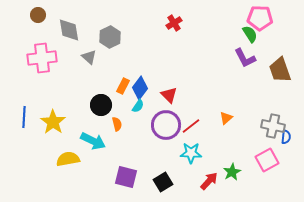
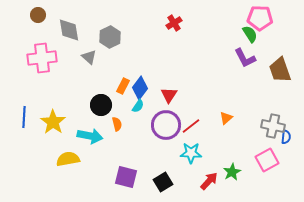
red triangle: rotated 18 degrees clockwise
cyan arrow: moved 3 px left, 5 px up; rotated 15 degrees counterclockwise
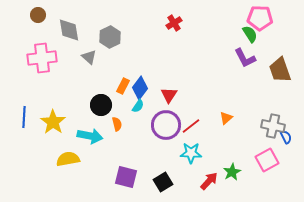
blue semicircle: rotated 32 degrees counterclockwise
